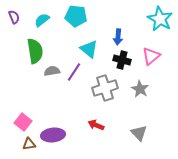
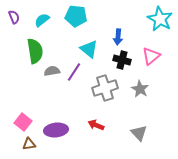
purple ellipse: moved 3 px right, 5 px up
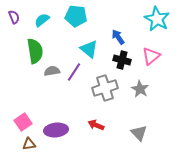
cyan star: moved 3 px left
blue arrow: rotated 140 degrees clockwise
pink square: rotated 18 degrees clockwise
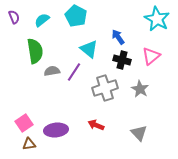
cyan pentagon: rotated 20 degrees clockwise
pink square: moved 1 px right, 1 px down
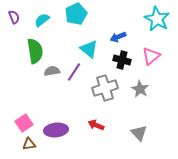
cyan pentagon: moved 2 px up; rotated 20 degrees clockwise
blue arrow: rotated 77 degrees counterclockwise
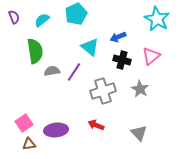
cyan triangle: moved 1 px right, 2 px up
gray cross: moved 2 px left, 3 px down
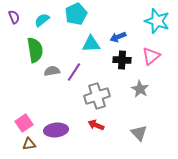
cyan star: moved 2 px down; rotated 10 degrees counterclockwise
cyan triangle: moved 1 px right, 3 px up; rotated 42 degrees counterclockwise
green semicircle: moved 1 px up
black cross: rotated 12 degrees counterclockwise
gray cross: moved 6 px left, 5 px down
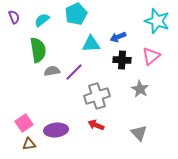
green semicircle: moved 3 px right
purple line: rotated 12 degrees clockwise
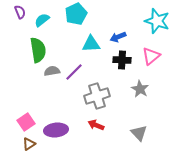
purple semicircle: moved 6 px right, 5 px up
pink square: moved 2 px right, 1 px up
brown triangle: rotated 24 degrees counterclockwise
